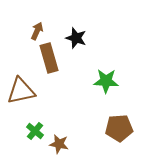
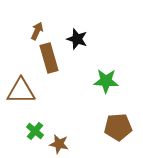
black star: moved 1 px right, 1 px down
brown triangle: rotated 12 degrees clockwise
brown pentagon: moved 1 px left, 1 px up
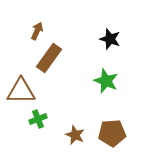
black star: moved 33 px right
brown rectangle: rotated 52 degrees clockwise
green star: rotated 20 degrees clockwise
brown pentagon: moved 6 px left, 6 px down
green cross: moved 3 px right, 12 px up; rotated 30 degrees clockwise
brown star: moved 16 px right, 9 px up; rotated 12 degrees clockwise
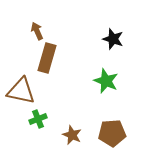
brown arrow: rotated 48 degrees counterclockwise
black star: moved 3 px right
brown rectangle: moved 2 px left; rotated 20 degrees counterclockwise
brown triangle: rotated 12 degrees clockwise
brown star: moved 3 px left
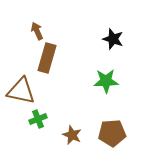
green star: rotated 25 degrees counterclockwise
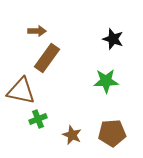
brown arrow: rotated 114 degrees clockwise
brown rectangle: rotated 20 degrees clockwise
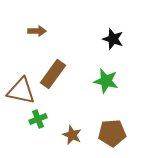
brown rectangle: moved 6 px right, 16 px down
green star: rotated 15 degrees clockwise
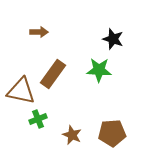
brown arrow: moved 2 px right, 1 px down
green star: moved 7 px left, 11 px up; rotated 10 degrees counterclockwise
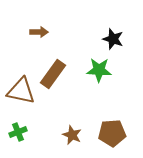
green cross: moved 20 px left, 13 px down
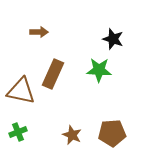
brown rectangle: rotated 12 degrees counterclockwise
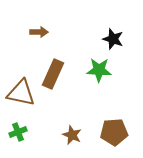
brown triangle: moved 2 px down
brown pentagon: moved 2 px right, 1 px up
